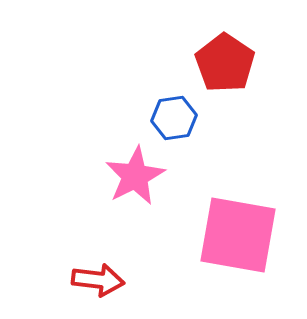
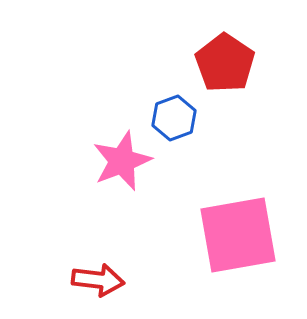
blue hexagon: rotated 12 degrees counterclockwise
pink star: moved 13 px left, 15 px up; rotated 6 degrees clockwise
pink square: rotated 20 degrees counterclockwise
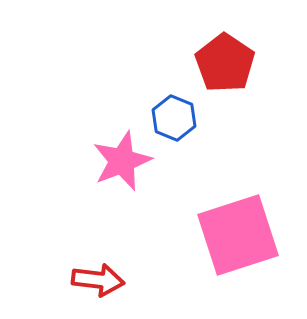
blue hexagon: rotated 18 degrees counterclockwise
pink square: rotated 8 degrees counterclockwise
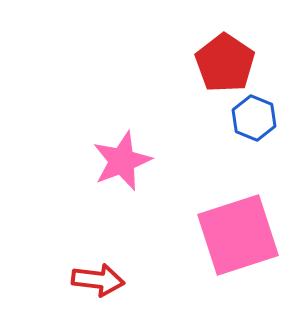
blue hexagon: moved 80 px right
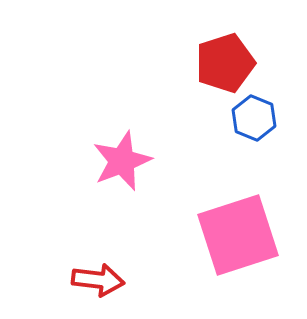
red pentagon: rotated 20 degrees clockwise
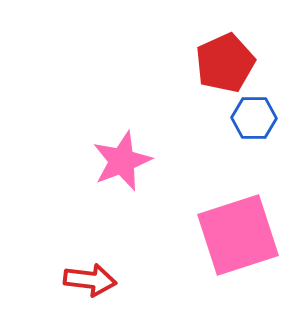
red pentagon: rotated 6 degrees counterclockwise
blue hexagon: rotated 21 degrees counterclockwise
red arrow: moved 8 px left
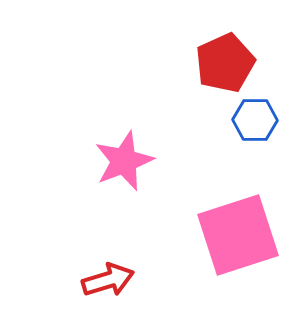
blue hexagon: moved 1 px right, 2 px down
pink star: moved 2 px right
red arrow: moved 18 px right; rotated 24 degrees counterclockwise
